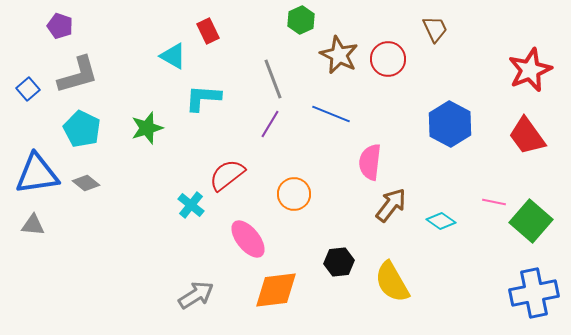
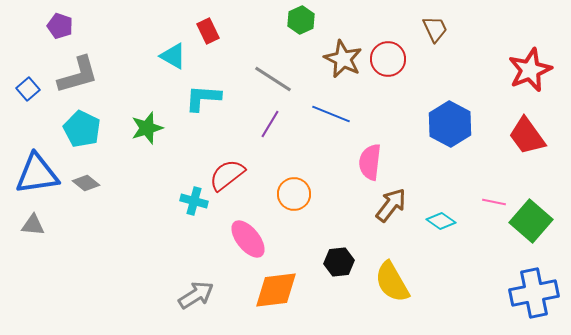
brown star: moved 4 px right, 4 px down
gray line: rotated 36 degrees counterclockwise
cyan cross: moved 3 px right, 4 px up; rotated 24 degrees counterclockwise
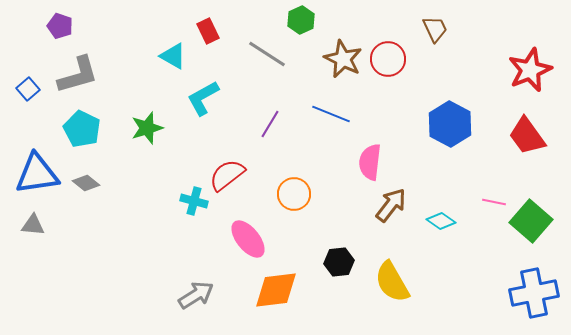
gray line: moved 6 px left, 25 px up
cyan L-shape: rotated 33 degrees counterclockwise
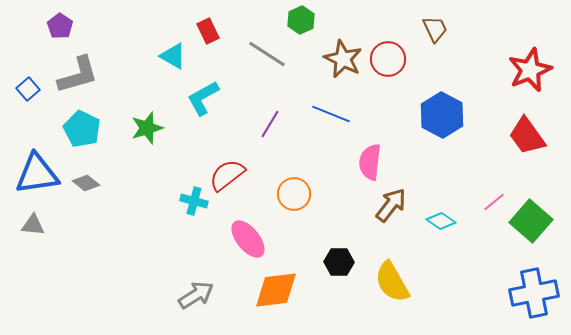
purple pentagon: rotated 15 degrees clockwise
blue hexagon: moved 8 px left, 9 px up
pink line: rotated 50 degrees counterclockwise
black hexagon: rotated 8 degrees clockwise
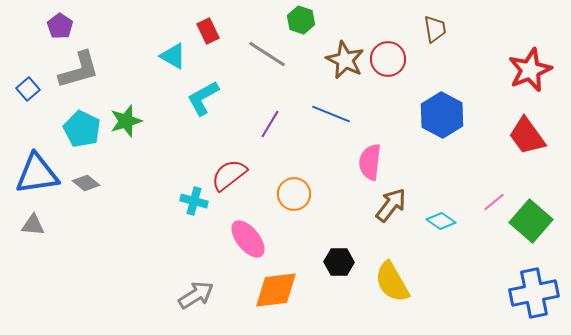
green hexagon: rotated 16 degrees counterclockwise
brown trapezoid: rotated 16 degrees clockwise
brown star: moved 2 px right, 1 px down
gray L-shape: moved 1 px right, 5 px up
green star: moved 21 px left, 7 px up
red semicircle: moved 2 px right
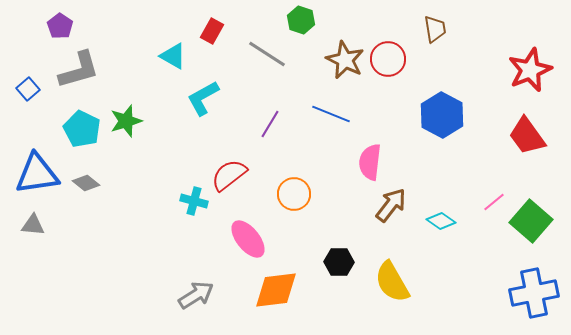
red rectangle: moved 4 px right; rotated 55 degrees clockwise
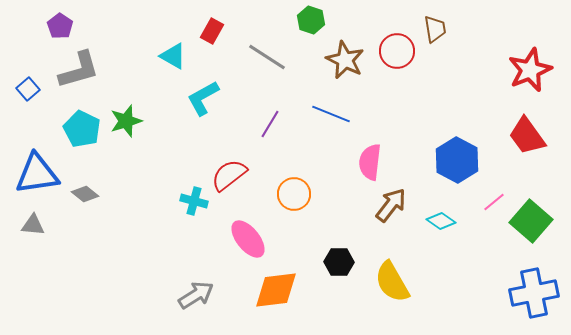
green hexagon: moved 10 px right
gray line: moved 3 px down
red circle: moved 9 px right, 8 px up
blue hexagon: moved 15 px right, 45 px down
gray diamond: moved 1 px left, 11 px down
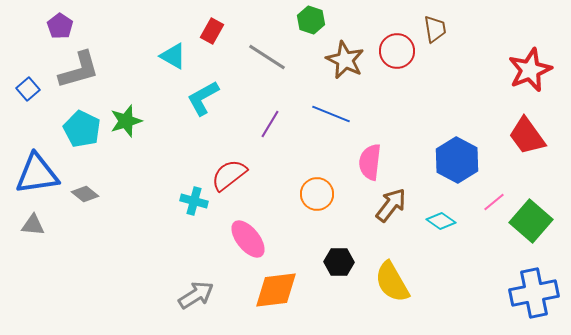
orange circle: moved 23 px right
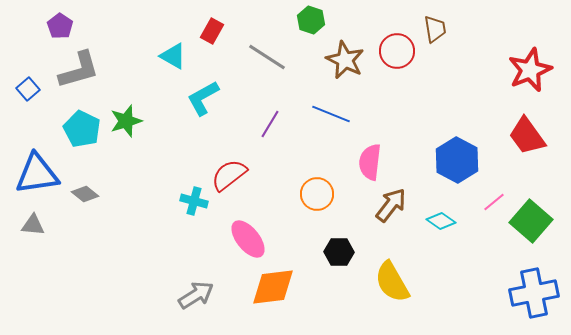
black hexagon: moved 10 px up
orange diamond: moved 3 px left, 3 px up
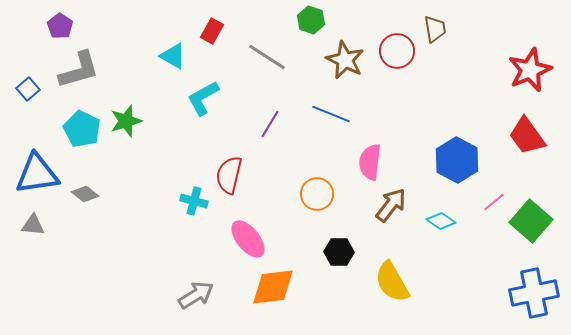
red semicircle: rotated 39 degrees counterclockwise
